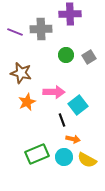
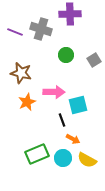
gray cross: rotated 20 degrees clockwise
gray square: moved 5 px right, 3 px down
cyan square: rotated 24 degrees clockwise
orange arrow: rotated 16 degrees clockwise
cyan circle: moved 1 px left, 1 px down
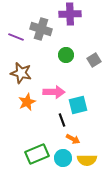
purple line: moved 1 px right, 5 px down
yellow semicircle: rotated 30 degrees counterclockwise
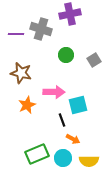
purple cross: rotated 10 degrees counterclockwise
purple line: moved 3 px up; rotated 21 degrees counterclockwise
orange star: moved 3 px down
yellow semicircle: moved 2 px right, 1 px down
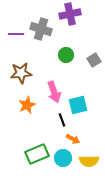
brown star: rotated 20 degrees counterclockwise
pink arrow: rotated 70 degrees clockwise
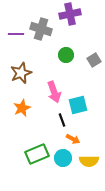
brown star: rotated 15 degrees counterclockwise
orange star: moved 5 px left, 3 px down
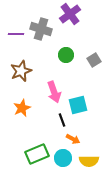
purple cross: rotated 25 degrees counterclockwise
brown star: moved 2 px up
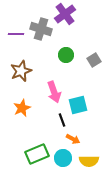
purple cross: moved 5 px left
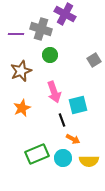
purple cross: rotated 25 degrees counterclockwise
green circle: moved 16 px left
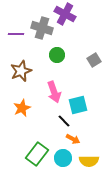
gray cross: moved 1 px right, 1 px up
green circle: moved 7 px right
black line: moved 2 px right, 1 px down; rotated 24 degrees counterclockwise
green rectangle: rotated 30 degrees counterclockwise
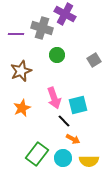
pink arrow: moved 6 px down
